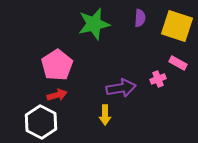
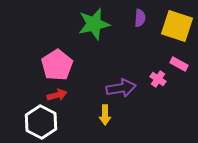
pink rectangle: moved 1 px right, 1 px down
pink cross: rotated 35 degrees counterclockwise
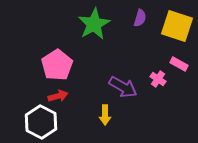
purple semicircle: rotated 12 degrees clockwise
green star: rotated 16 degrees counterclockwise
purple arrow: moved 2 px right, 1 px up; rotated 40 degrees clockwise
red arrow: moved 1 px right, 1 px down
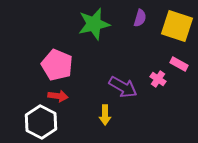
green star: rotated 16 degrees clockwise
pink pentagon: rotated 16 degrees counterclockwise
red arrow: rotated 24 degrees clockwise
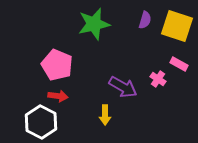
purple semicircle: moved 5 px right, 2 px down
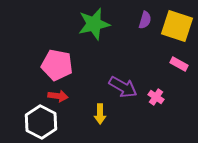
pink pentagon: rotated 12 degrees counterclockwise
pink cross: moved 2 px left, 18 px down
yellow arrow: moved 5 px left, 1 px up
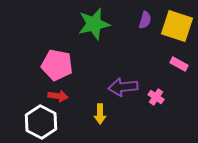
purple arrow: rotated 144 degrees clockwise
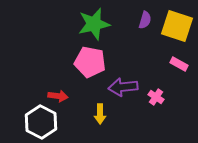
pink pentagon: moved 33 px right, 3 px up
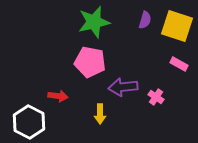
green star: moved 2 px up
white hexagon: moved 12 px left
